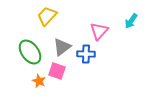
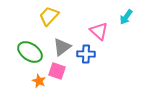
yellow trapezoid: moved 2 px right
cyan arrow: moved 5 px left, 4 px up
pink triangle: rotated 30 degrees counterclockwise
green ellipse: rotated 20 degrees counterclockwise
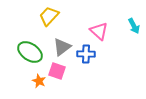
cyan arrow: moved 8 px right, 9 px down; rotated 63 degrees counterclockwise
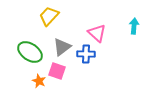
cyan arrow: rotated 147 degrees counterclockwise
pink triangle: moved 2 px left, 2 px down
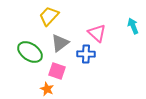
cyan arrow: moved 1 px left; rotated 28 degrees counterclockwise
gray triangle: moved 2 px left, 4 px up
orange star: moved 8 px right, 8 px down
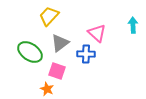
cyan arrow: moved 1 px up; rotated 21 degrees clockwise
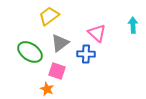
yellow trapezoid: rotated 10 degrees clockwise
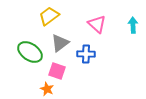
pink triangle: moved 9 px up
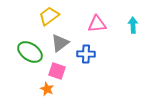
pink triangle: rotated 48 degrees counterclockwise
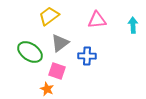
pink triangle: moved 4 px up
blue cross: moved 1 px right, 2 px down
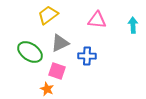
yellow trapezoid: moved 1 px left, 1 px up
pink triangle: rotated 12 degrees clockwise
gray triangle: rotated 12 degrees clockwise
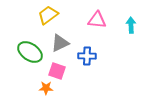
cyan arrow: moved 2 px left
orange star: moved 1 px left, 1 px up; rotated 24 degrees counterclockwise
